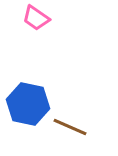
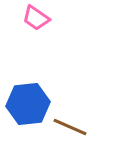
blue hexagon: rotated 18 degrees counterclockwise
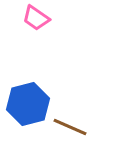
blue hexagon: rotated 9 degrees counterclockwise
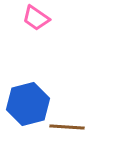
brown line: moved 3 px left; rotated 20 degrees counterclockwise
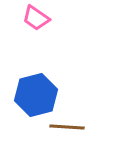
blue hexagon: moved 8 px right, 9 px up
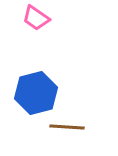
blue hexagon: moved 2 px up
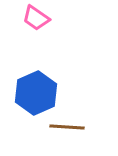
blue hexagon: rotated 9 degrees counterclockwise
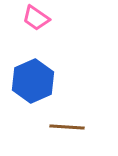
blue hexagon: moved 3 px left, 12 px up
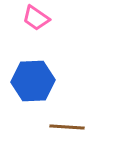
blue hexagon: rotated 21 degrees clockwise
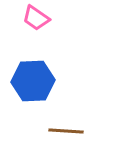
brown line: moved 1 px left, 4 px down
